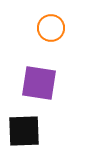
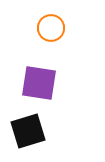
black square: moved 4 px right; rotated 15 degrees counterclockwise
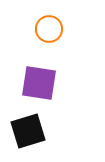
orange circle: moved 2 px left, 1 px down
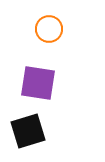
purple square: moved 1 px left
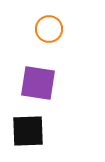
black square: rotated 15 degrees clockwise
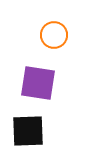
orange circle: moved 5 px right, 6 px down
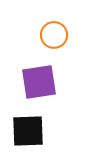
purple square: moved 1 px right, 1 px up; rotated 18 degrees counterclockwise
